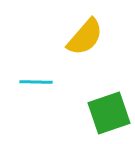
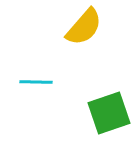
yellow semicircle: moved 1 px left, 10 px up
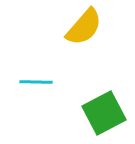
green square: moved 5 px left; rotated 9 degrees counterclockwise
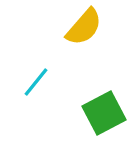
cyan line: rotated 52 degrees counterclockwise
